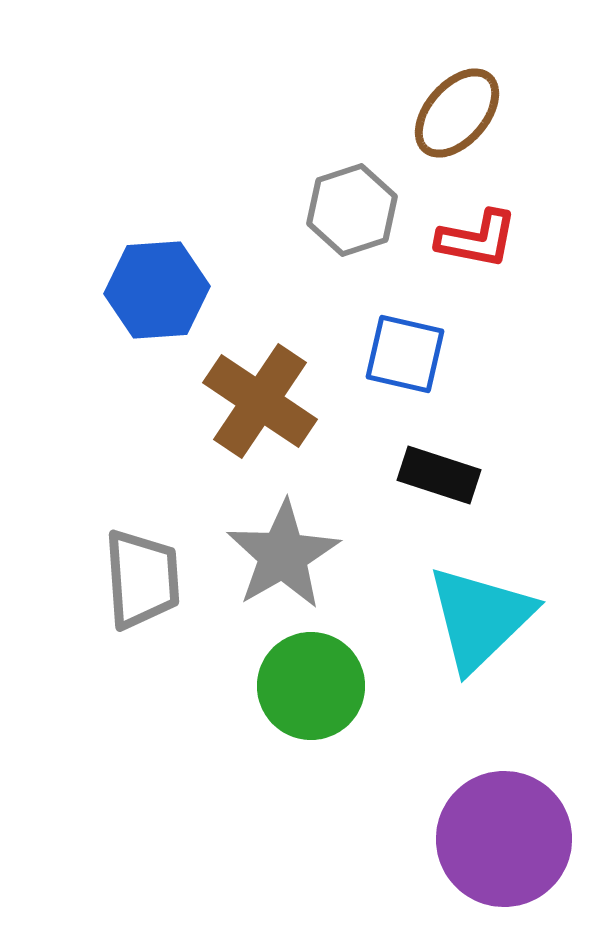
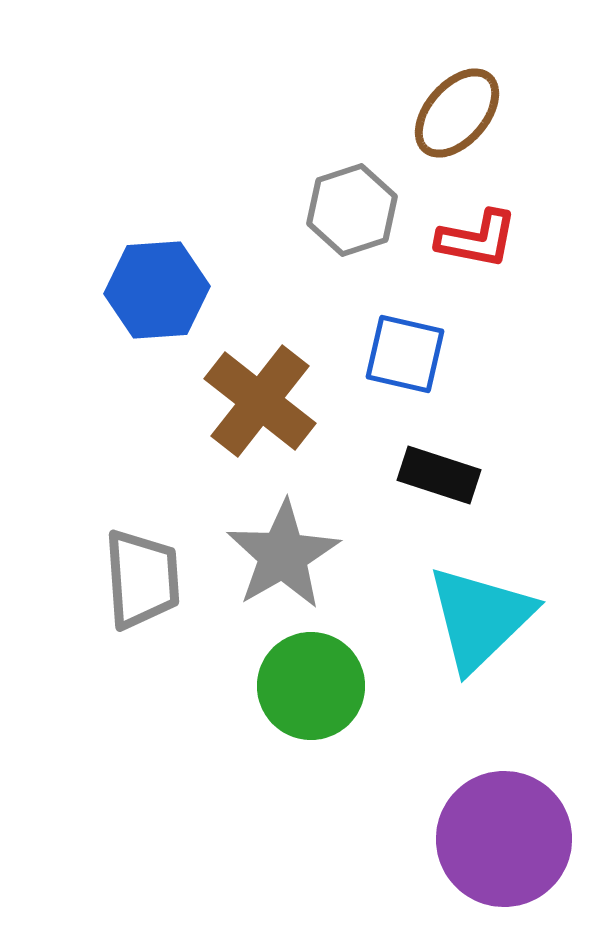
brown cross: rotated 4 degrees clockwise
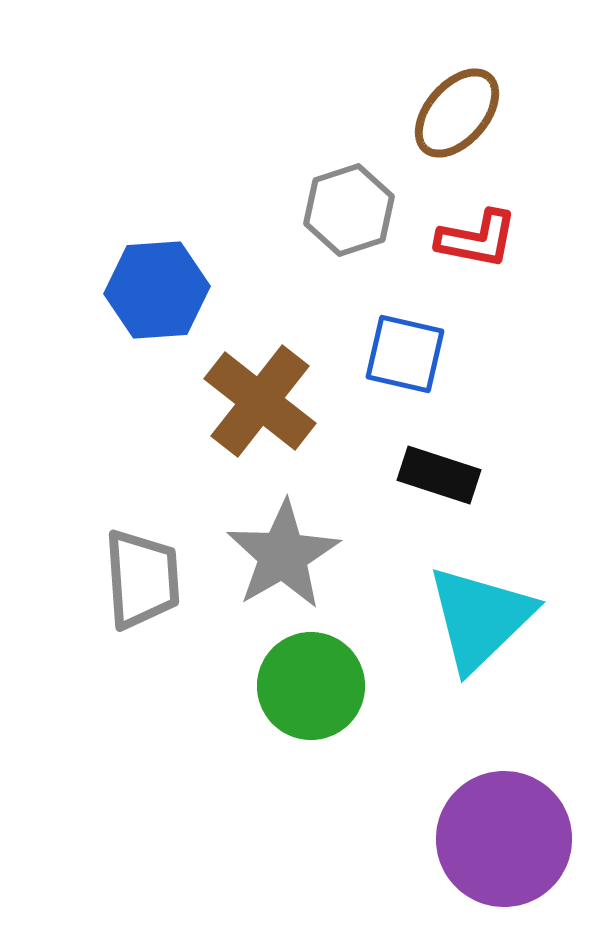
gray hexagon: moved 3 px left
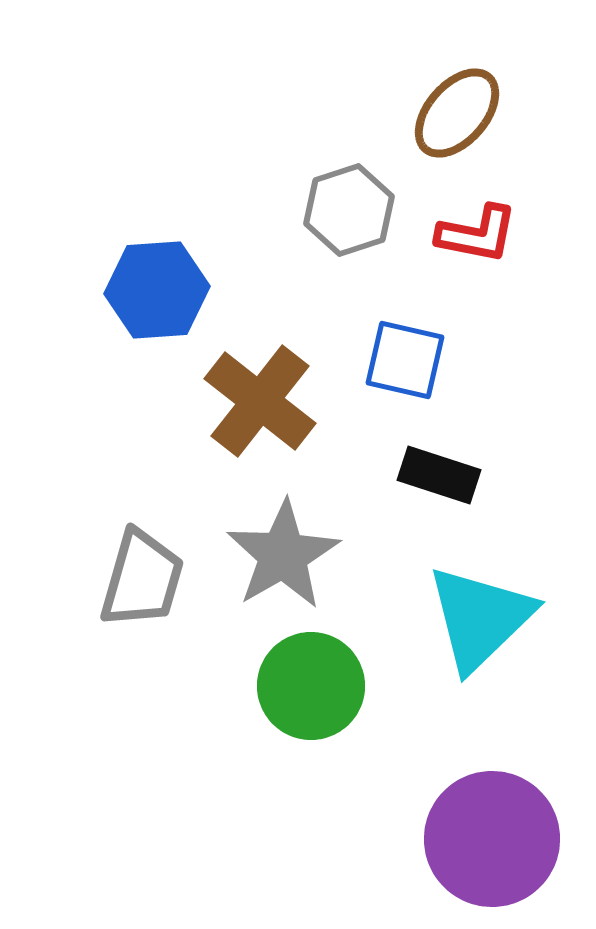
red L-shape: moved 5 px up
blue square: moved 6 px down
gray trapezoid: rotated 20 degrees clockwise
purple circle: moved 12 px left
